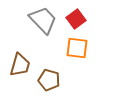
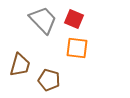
red square: moved 2 px left; rotated 30 degrees counterclockwise
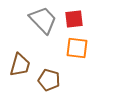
red square: rotated 30 degrees counterclockwise
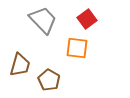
red square: moved 13 px right; rotated 30 degrees counterclockwise
brown pentagon: rotated 15 degrees clockwise
